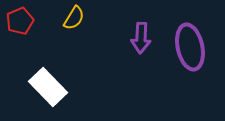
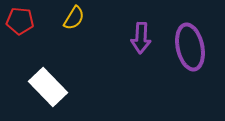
red pentagon: rotated 28 degrees clockwise
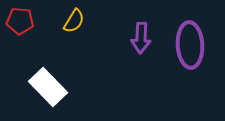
yellow semicircle: moved 3 px down
purple ellipse: moved 2 px up; rotated 9 degrees clockwise
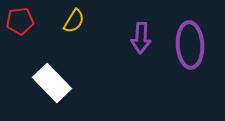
red pentagon: rotated 12 degrees counterclockwise
white rectangle: moved 4 px right, 4 px up
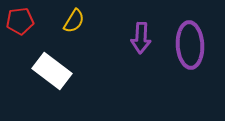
white rectangle: moved 12 px up; rotated 9 degrees counterclockwise
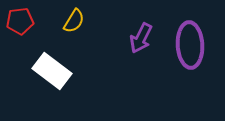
purple arrow: rotated 24 degrees clockwise
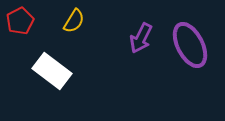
red pentagon: rotated 20 degrees counterclockwise
purple ellipse: rotated 24 degrees counterclockwise
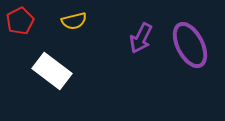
yellow semicircle: rotated 45 degrees clockwise
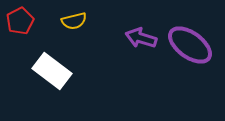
purple arrow: rotated 80 degrees clockwise
purple ellipse: rotated 27 degrees counterclockwise
